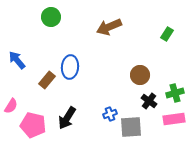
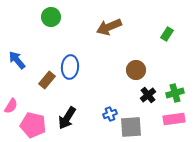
brown circle: moved 4 px left, 5 px up
black cross: moved 1 px left, 6 px up; rotated 14 degrees clockwise
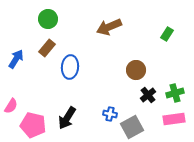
green circle: moved 3 px left, 2 px down
blue arrow: moved 1 px left, 1 px up; rotated 72 degrees clockwise
brown rectangle: moved 32 px up
blue cross: rotated 32 degrees clockwise
gray square: moved 1 px right; rotated 25 degrees counterclockwise
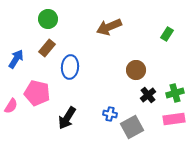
pink pentagon: moved 4 px right, 32 px up
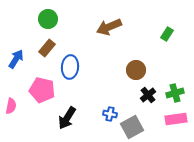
pink pentagon: moved 5 px right, 3 px up
pink semicircle: rotated 21 degrees counterclockwise
pink rectangle: moved 2 px right
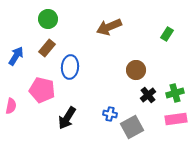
blue arrow: moved 3 px up
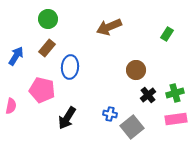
gray square: rotated 10 degrees counterclockwise
